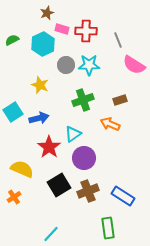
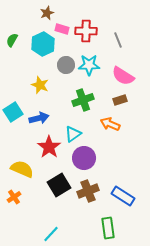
green semicircle: rotated 32 degrees counterclockwise
pink semicircle: moved 11 px left, 11 px down
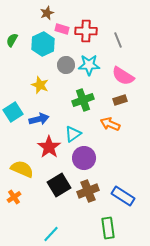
blue arrow: moved 1 px down
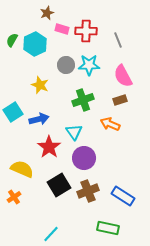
cyan hexagon: moved 8 px left
pink semicircle: rotated 30 degrees clockwise
cyan triangle: moved 1 px right, 2 px up; rotated 30 degrees counterclockwise
green rectangle: rotated 70 degrees counterclockwise
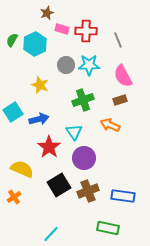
orange arrow: moved 1 px down
blue rectangle: rotated 25 degrees counterclockwise
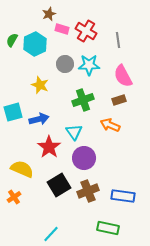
brown star: moved 2 px right, 1 px down
red cross: rotated 30 degrees clockwise
gray line: rotated 14 degrees clockwise
gray circle: moved 1 px left, 1 px up
brown rectangle: moved 1 px left
cyan square: rotated 18 degrees clockwise
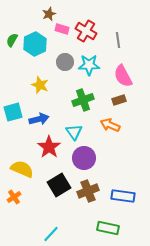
gray circle: moved 2 px up
